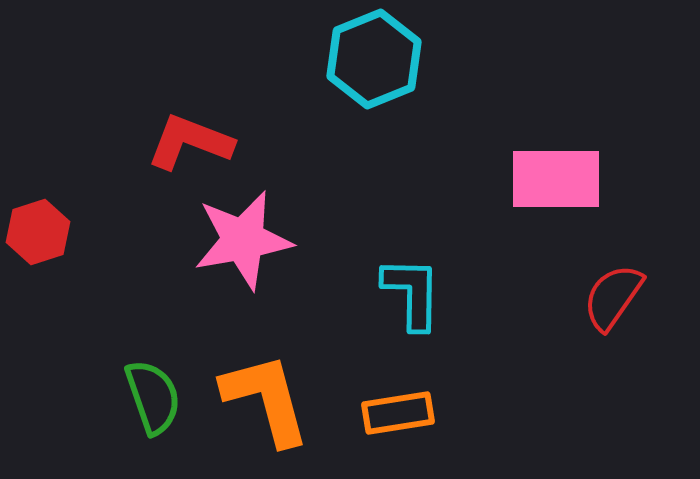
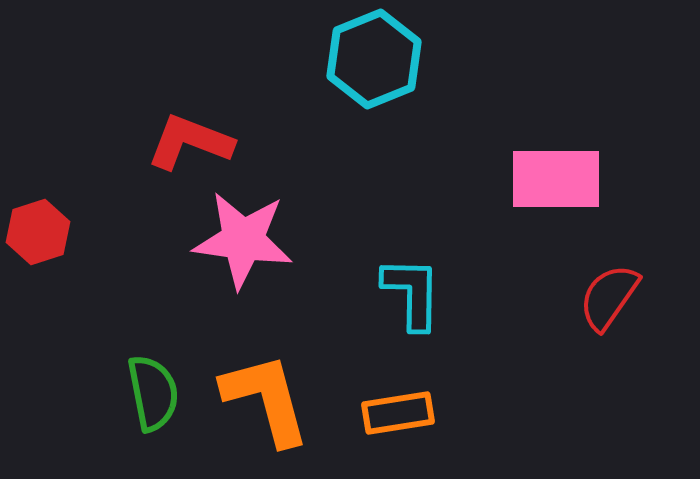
pink star: rotated 18 degrees clockwise
red semicircle: moved 4 px left
green semicircle: moved 4 px up; rotated 8 degrees clockwise
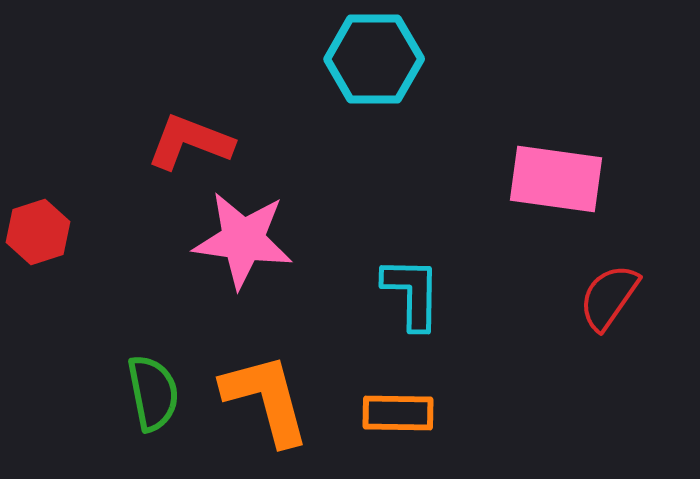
cyan hexagon: rotated 22 degrees clockwise
pink rectangle: rotated 8 degrees clockwise
orange rectangle: rotated 10 degrees clockwise
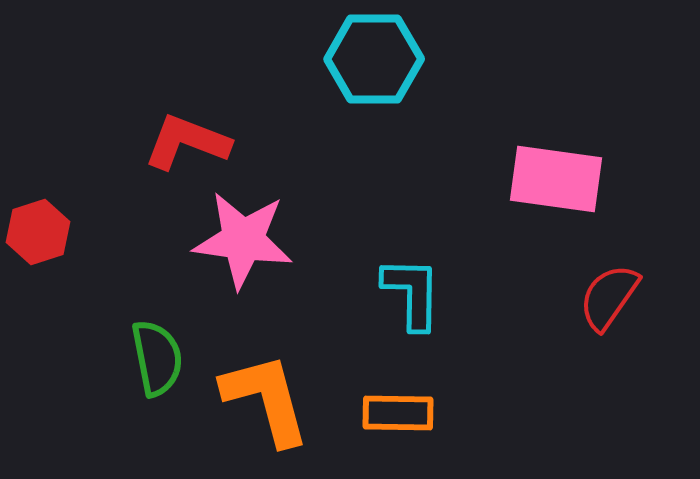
red L-shape: moved 3 px left
green semicircle: moved 4 px right, 35 px up
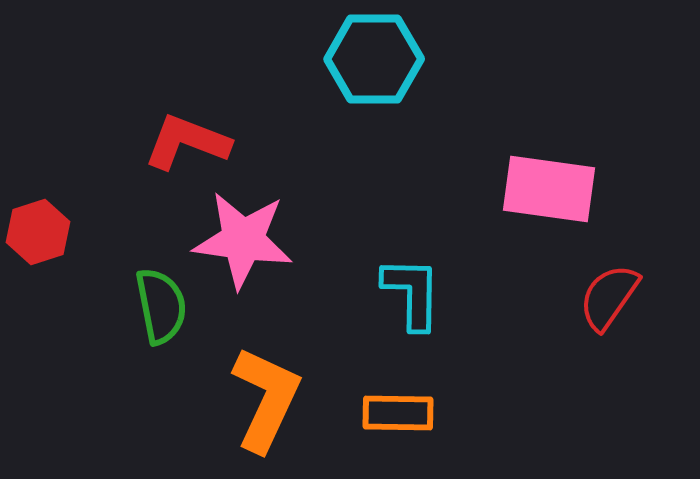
pink rectangle: moved 7 px left, 10 px down
green semicircle: moved 4 px right, 52 px up
orange L-shape: rotated 40 degrees clockwise
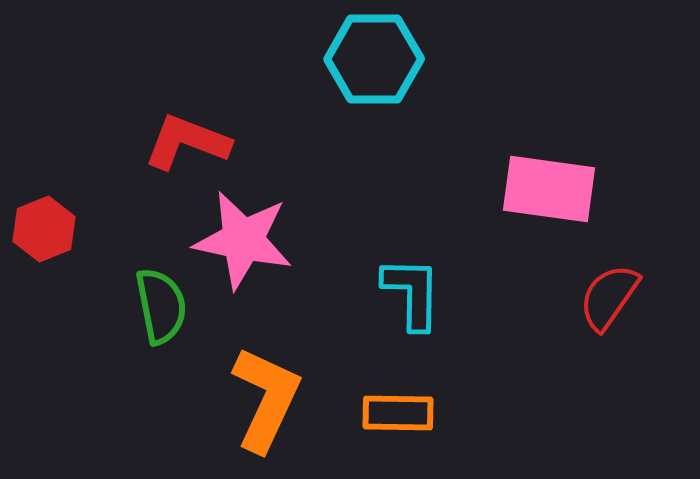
red hexagon: moved 6 px right, 3 px up; rotated 4 degrees counterclockwise
pink star: rotated 4 degrees clockwise
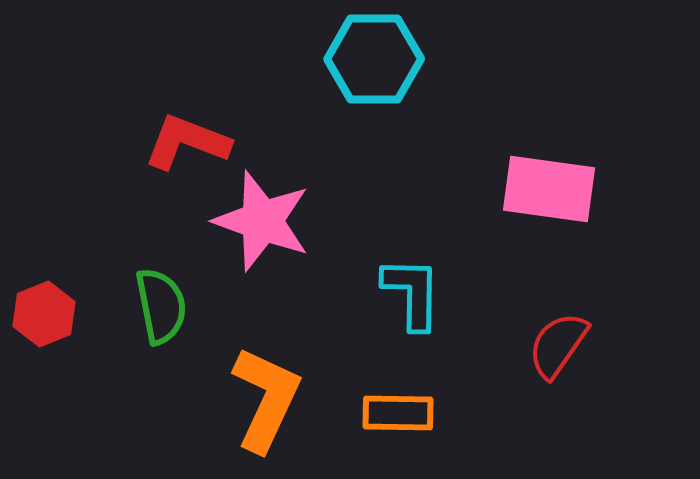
red hexagon: moved 85 px down
pink star: moved 19 px right, 19 px up; rotated 8 degrees clockwise
red semicircle: moved 51 px left, 48 px down
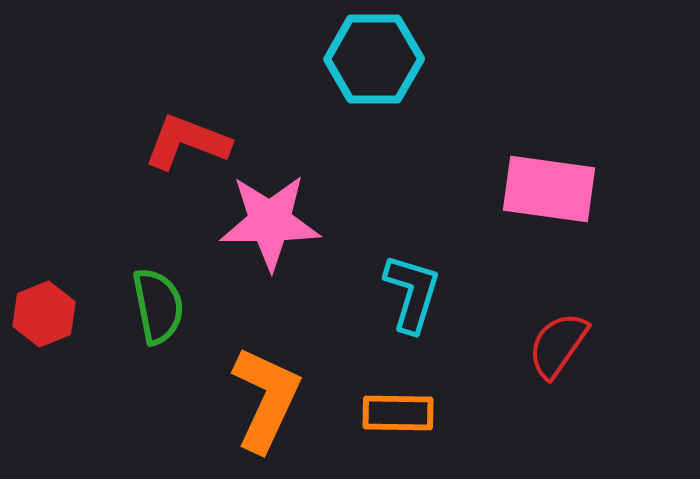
pink star: moved 8 px right, 1 px down; rotated 20 degrees counterclockwise
cyan L-shape: rotated 16 degrees clockwise
green semicircle: moved 3 px left
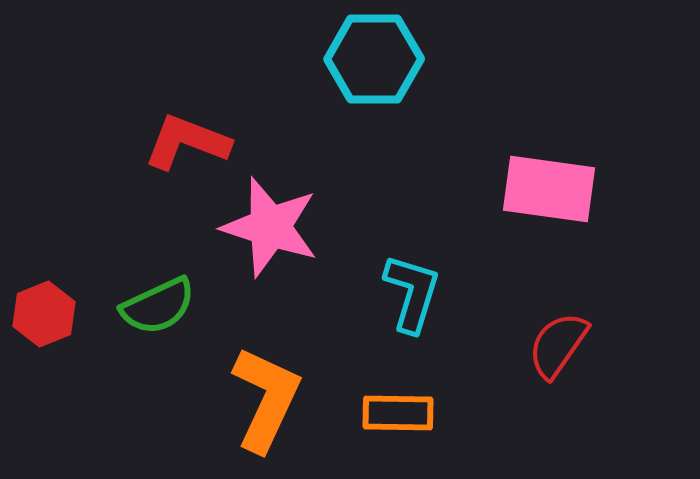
pink star: moved 5 px down; rotated 18 degrees clockwise
green semicircle: rotated 76 degrees clockwise
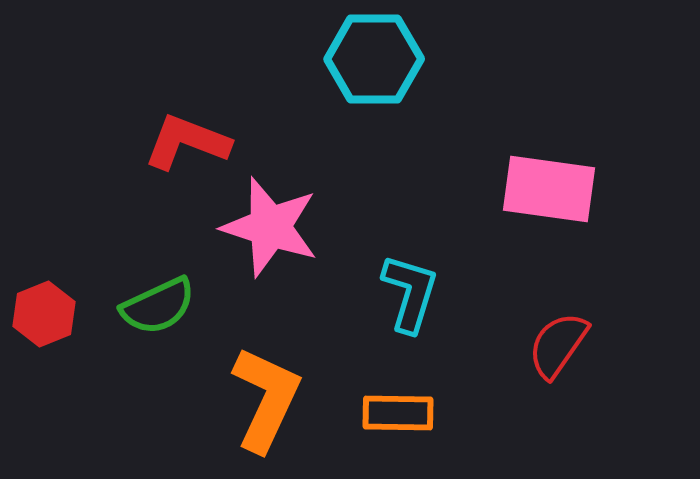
cyan L-shape: moved 2 px left
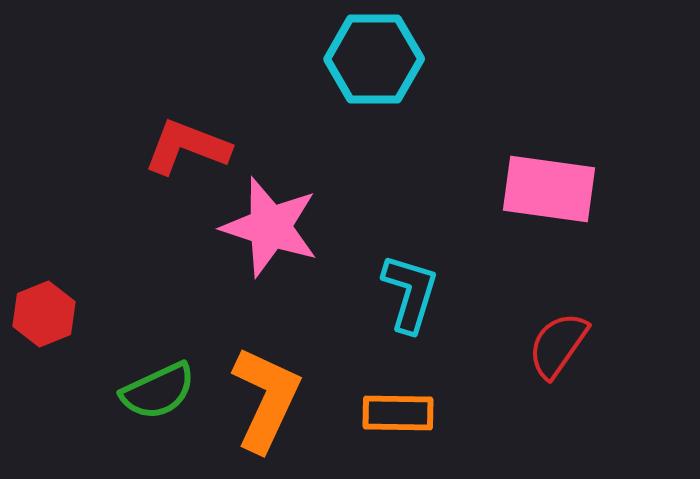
red L-shape: moved 5 px down
green semicircle: moved 85 px down
